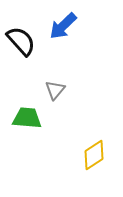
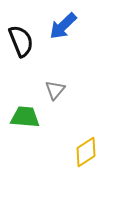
black semicircle: rotated 20 degrees clockwise
green trapezoid: moved 2 px left, 1 px up
yellow diamond: moved 8 px left, 3 px up
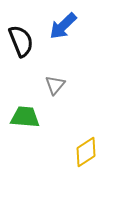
gray triangle: moved 5 px up
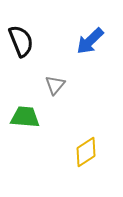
blue arrow: moved 27 px right, 15 px down
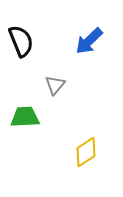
blue arrow: moved 1 px left
green trapezoid: rotated 8 degrees counterclockwise
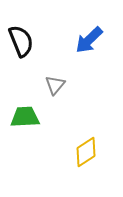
blue arrow: moved 1 px up
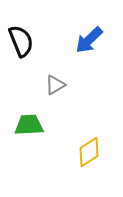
gray triangle: rotated 20 degrees clockwise
green trapezoid: moved 4 px right, 8 px down
yellow diamond: moved 3 px right
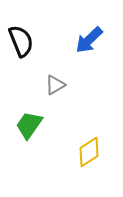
green trapezoid: rotated 52 degrees counterclockwise
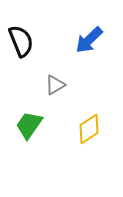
yellow diamond: moved 23 px up
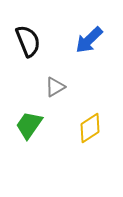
black semicircle: moved 7 px right
gray triangle: moved 2 px down
yellow diamond: moved 1 px right, 1 px up
